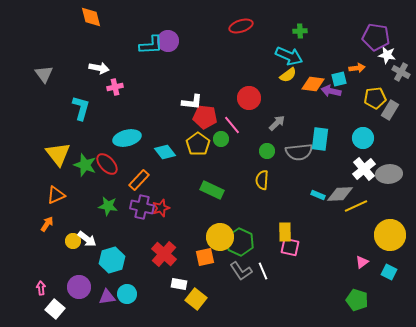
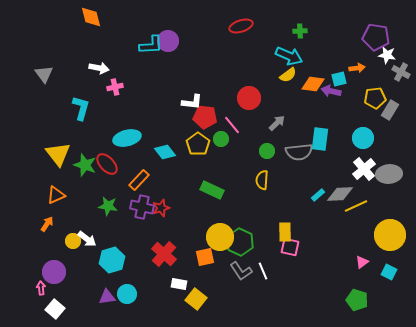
cyan rectangle at (318, 195): rotated 64 degrees counterclockwise
purple circle at (79, 287): moved 25 px left, 15 px up
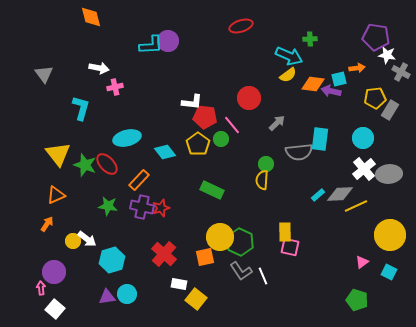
green cross at (300, 31): moved 10 px right, 8 px down
green circle at (267, 151): moved 1 px left, 13 px down
white line at (263, 271): moved 5 px down
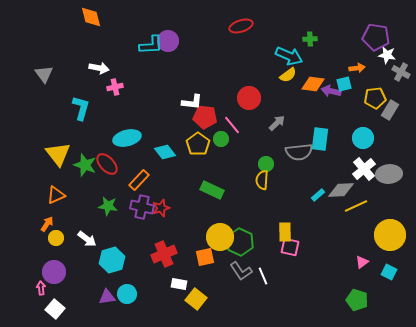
cyan square at (339, 79): moved 5 px right, 5 px down
gray diamond at (340, 194): moved 1 px right, 4 px up
yellow circle at (73, 241): moved 17 px left, 3 px up
red cross at (164, 254): rotated 25 degrees clockwise
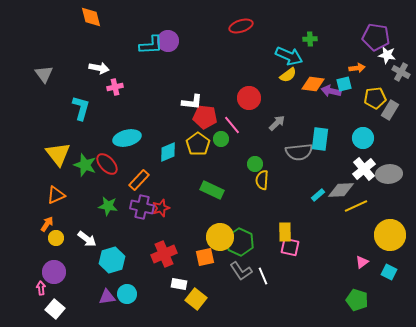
cyan diamond at (165, 152): moved 3 px right; rotated 75 degrees counterclockwise
green circle at (266, 164): moved 11 px left
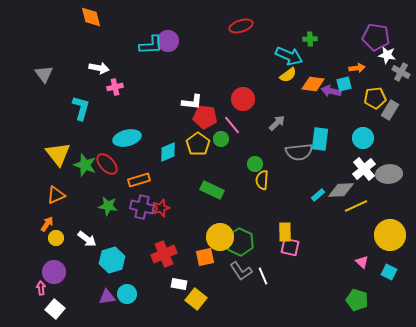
red circle at (249, 98): moved 6 px left, 1 px down
orange rectangle at (139, 180): rotated 30 degrees clockwise
pink triangle at (362, 262): rotated 40 degrees counterclockwise
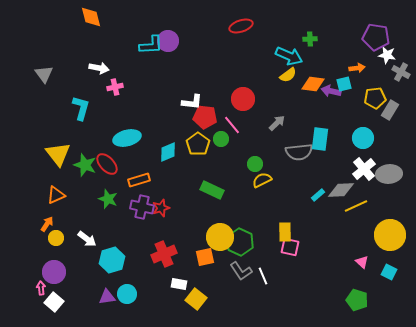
yellow semicircle at (262, 180): rotated 60 degrees clockwise
green star at (108, 206): moved 7 px up; rotated 12 degrees clockwise
white square at (55, 309): moved 1 px left, 7 px up
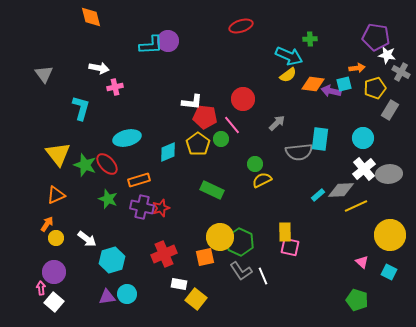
yellow pentagon at (375, 98): moved 10 px up; rotated 10 degrees counterclockwise
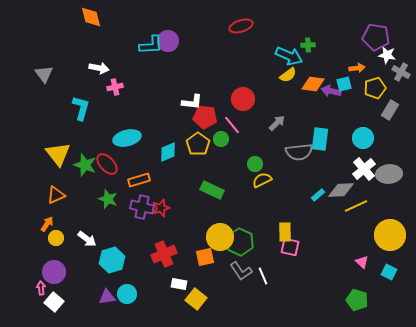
green cross at (310, 39): moved 2 px left, 6 px down
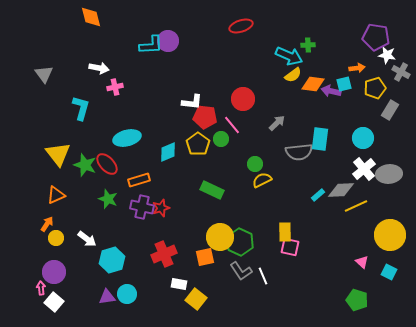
yellow semicircle at (288, 75): moved 5 px right
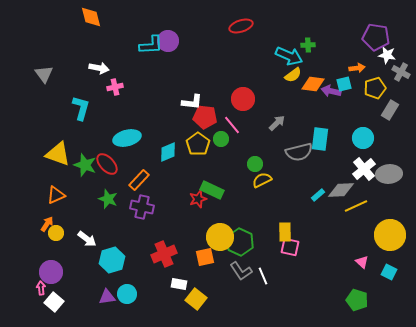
gray semicircle at (299, 152): rotated 8 degrees counterclockwise
yellow triangle at (58, 154): rotated 32 degrees counterclockwise
orange rectangle at (139, 180): rotated 30 degrees counterclockwise
red star at (161, 208): moved 37 px right, 9 px up
yellow circle at (56, 238): moved 5 px up
purple circle at (54, 272): moved 3 px left
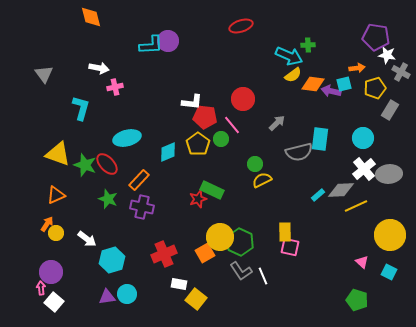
orange square at (205, 257): moved 4 px up; rotated 18 degrees counterclockwise
